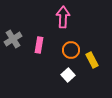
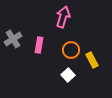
pink arrow: rotated 15 degrees clockwise
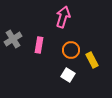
white square: rotated 16 degrees counterclockwise
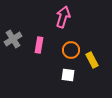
white square: rotated 24 degrees counterclockwise
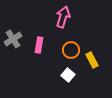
white square: rotated 32 degrees clockwise
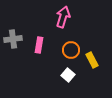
gray cross: rotated 24 degrees clockwise
